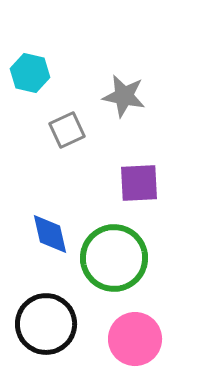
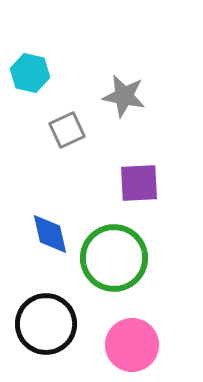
pink circle: moved 3 px left, 6 px down
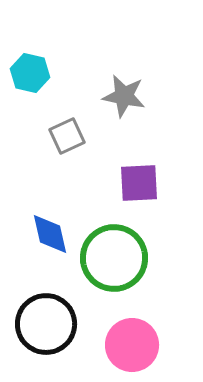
gray square: moved 6 px down
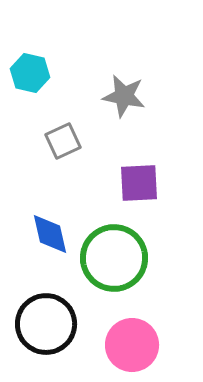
gray square: moved 4 px left, 5 px down
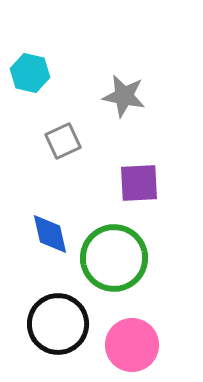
black circle: moved 12 px right
